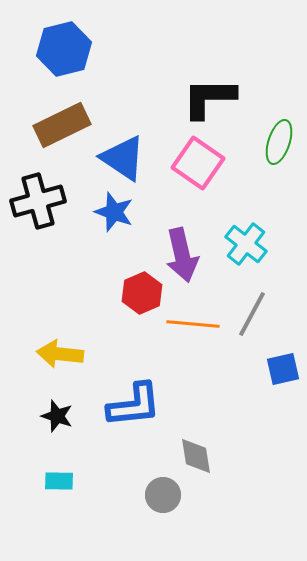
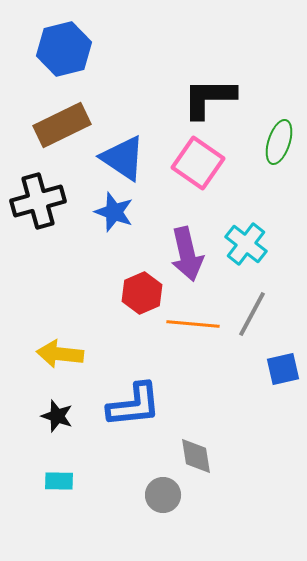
purple arrow: moved 5 px right, 1 px up
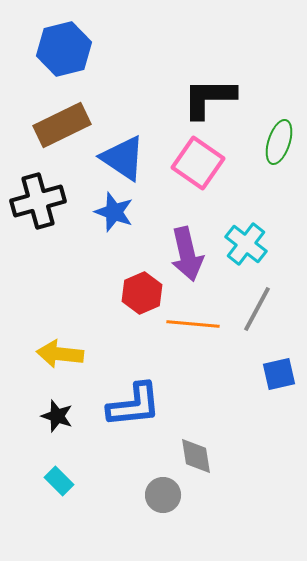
gray line: moved 5 px right, 5 px up
blue square: moved 4 px left, 5 px down
cyan rectangle: rotated 44 degrees clockwise
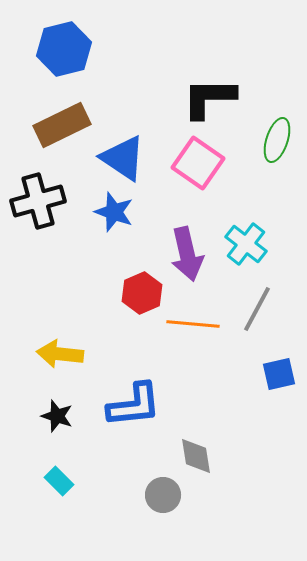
green ellipse: moved 2 px left, 2 px up
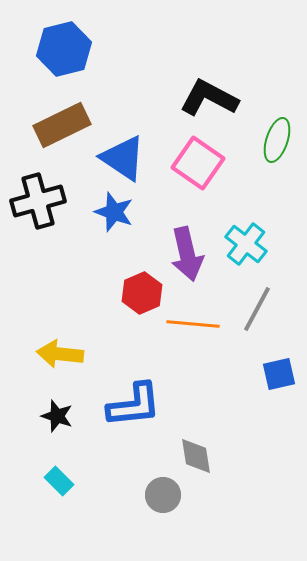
black L-shape: rotated 28 degrees clockwise
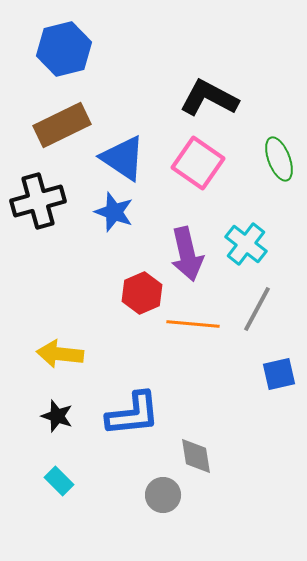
green ellipse: moved 2 px right, 19 px down; rotated 39 degrees counterclockwise
blue L-shape: moved 1 px left, 9 px down
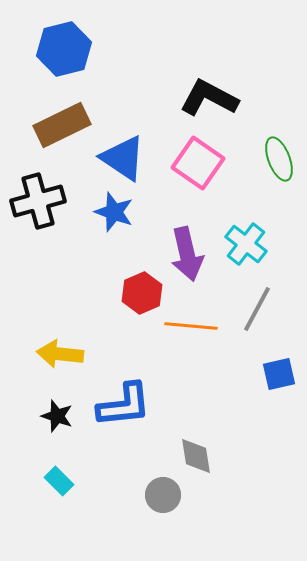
orange line: moved 2 px left, 2 px down
blue L-shape: moved 9 px left, 9 px up
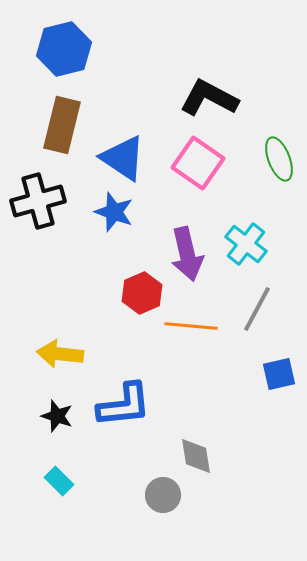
brown rectangle: rotated 50 degrees counterclockwise
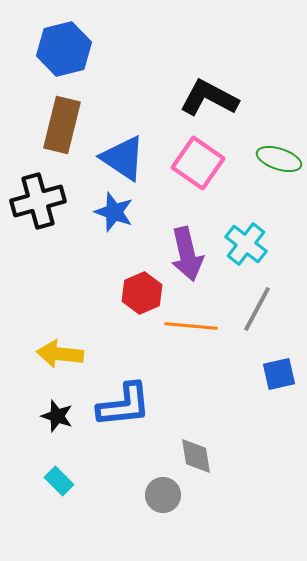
green ellipse: rotated 51 degrees counterclockwise
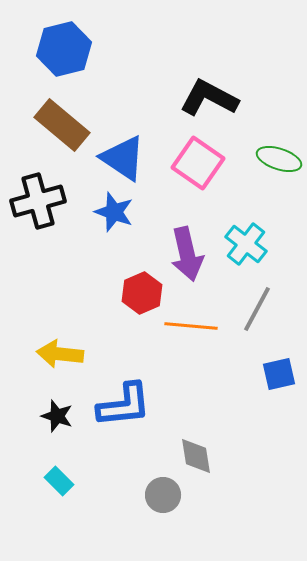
brown rectangle: rotated 64 degrees counterclockwise
